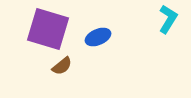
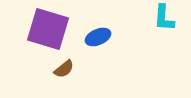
cyan L-shape: moved 4 px left, 1 px up; rotated 152 degrees clockwise
brown semicircle: moved 2 px right, 3 px down
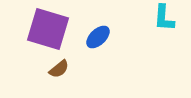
blue ellipse: rotated 20 degrees counterclockwise
brown semicircle: moved 5 px left
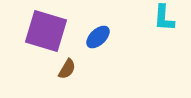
purple square: moved 2 px left, 2 px down
brown semicircle: moved 8 px right; rotated 20 degrees counterclockwise
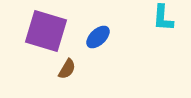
cyan L-shape: moved 1 px left
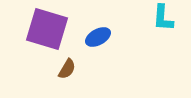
purple square: moved 1 px right, 2 px up
blue ellipse: rotated 15 degrees clockwise
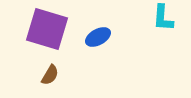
brown semicircle: moved 17 px left, 6 px down
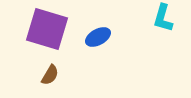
cyan L-shape: rotated 12 degrees clockwise
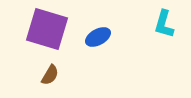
cyan L-shape: moved 1 px right, 6 px down
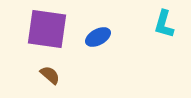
purple square: rotated 9 degrees counterclockwise
brown semicircle: rotated 80 degrees counterclockwise
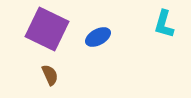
purple square: rotated 18 degrees clockwise
brown semicircle: rotated 25 degrees clockwise
